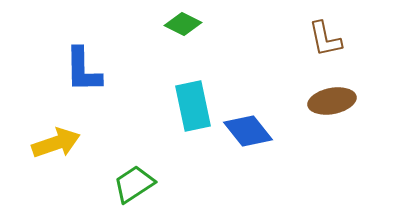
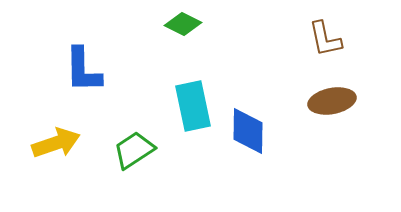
blue diamond: rotated 39 degrees clockwise
green trapezoid: moved 34 px up
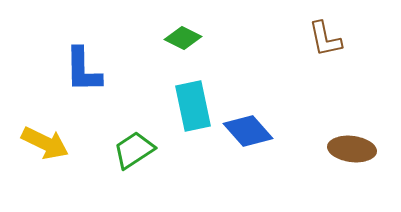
green diamond: moved 14 px down
brown ellipse: moved 20 px right, 48 px down; rotated 18 degrees clockwise
blue diamond: rotated 42 degrees counterclockwise
yellow arrow: moved 11 px left; rotated 45 degrees clockwise
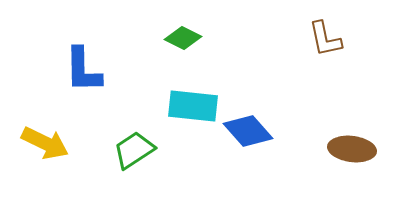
cyan rectangle: rotated 72 degrees counterclockwise
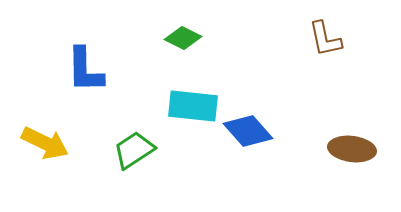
blue L-shape: moved 2 px right
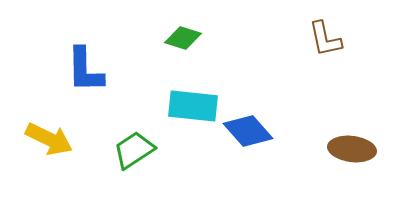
green diamond: rotated 9 degrees counterclockwise
yellow arrow: moved 4 px right, 4 px up
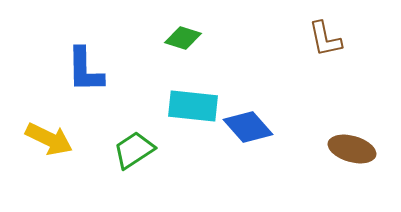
blue diamond: moved 4 px up
brown ellipse: rotated 9 degrees clockwise
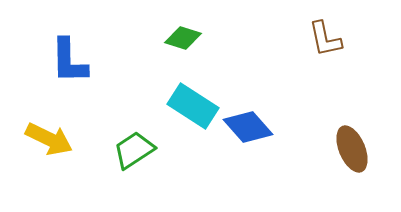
blue L-shape: moved 16 px left, 9 px up
cyan rectangle: rotated 27 degrees clockwise
brown ellipse: rotated 51 degrees clockwise
